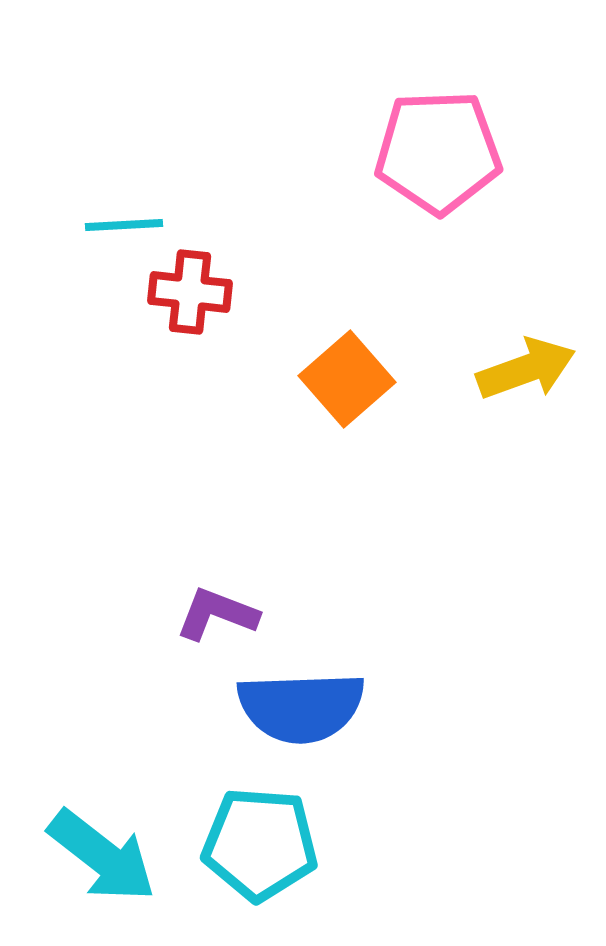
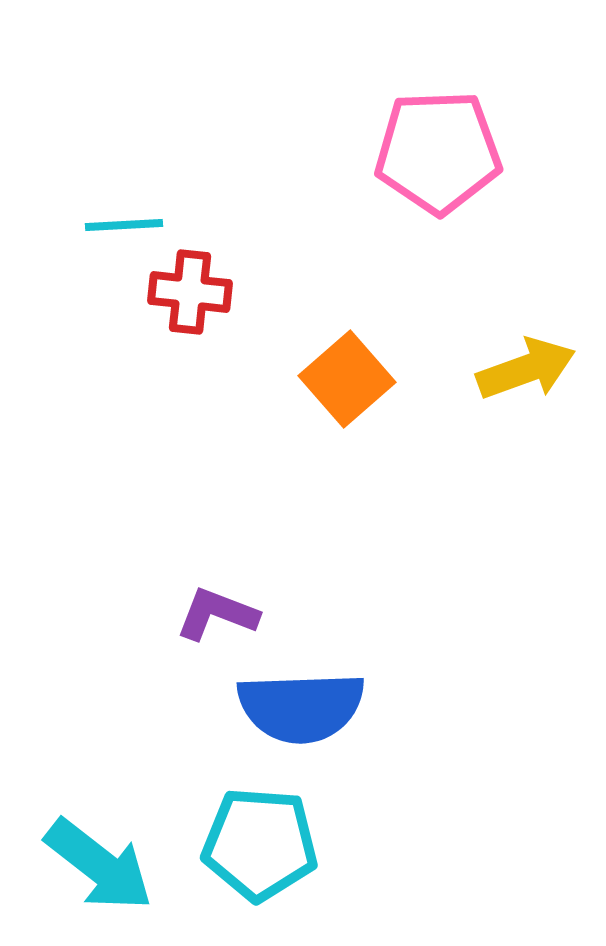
cyan arrow: moved 3 px left, 9 px down
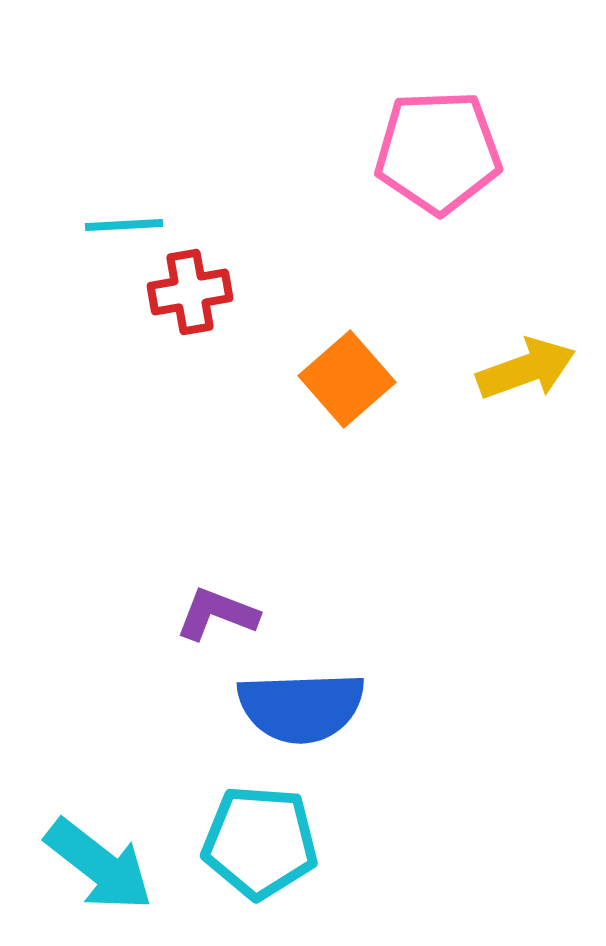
red cross: rotated 16 degrees counterclockwise
cyan pentagon: moved 2 px up
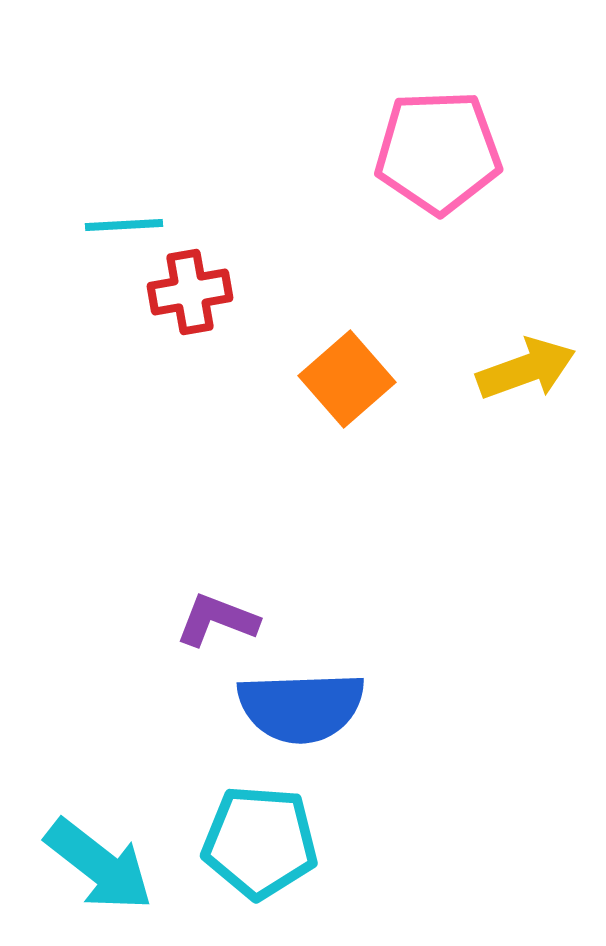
purple L-shape: moved 6 px down
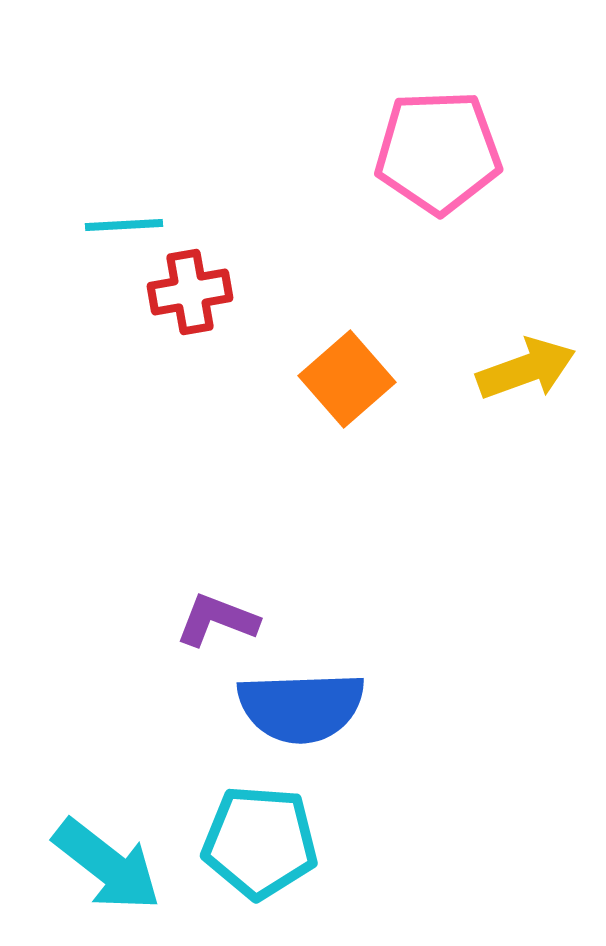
cyan arrow: moved 8 px right
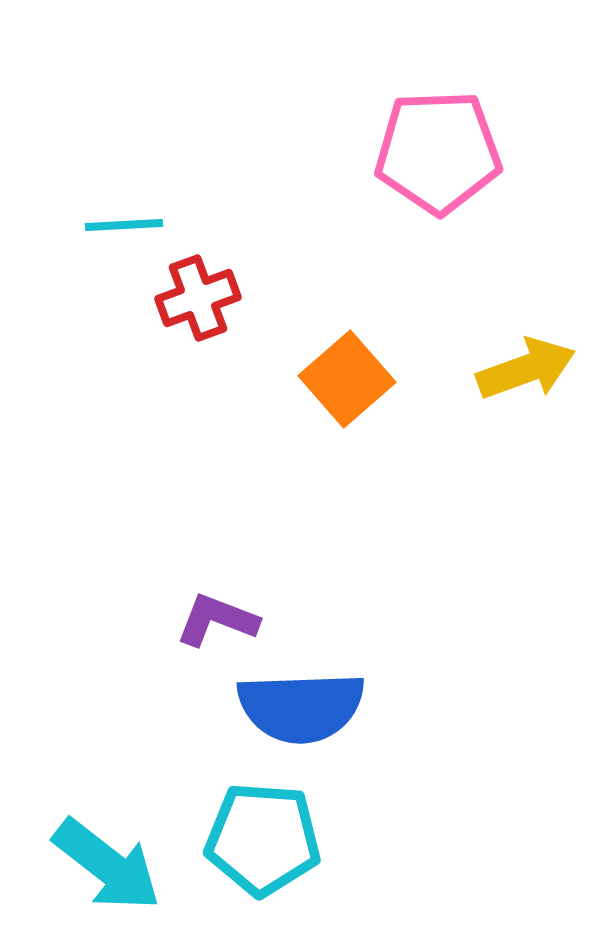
red cross: moved 8 px right, 6 px down; rotated 10 degrees counterclockwise
cyan pentagon: moved 3 px right, 3 px up
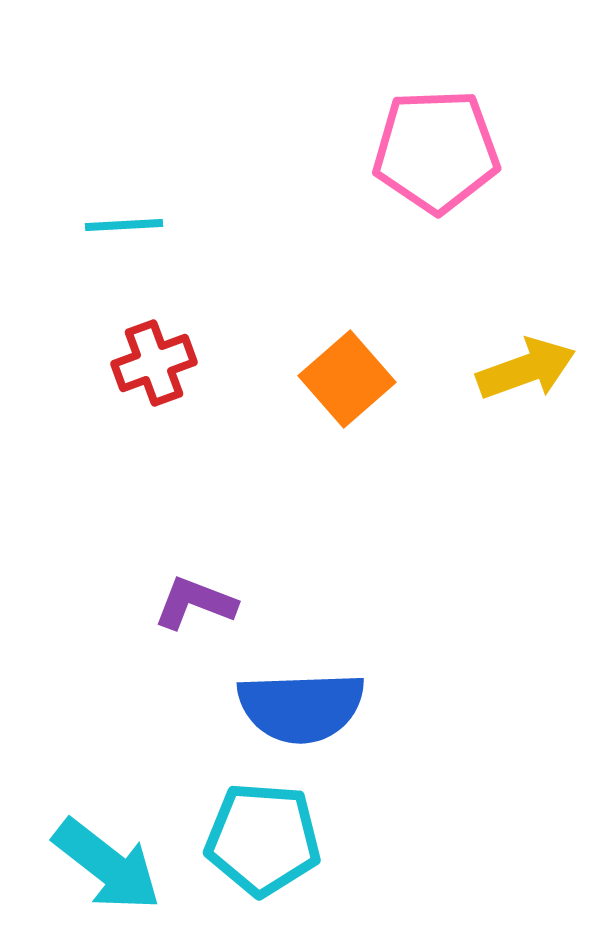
pink pentagon: moved 2 px left, 1 px up
red cross: moved 44 px left, 65 px down
purple L-shape: moved 22 px left, 17 px up
